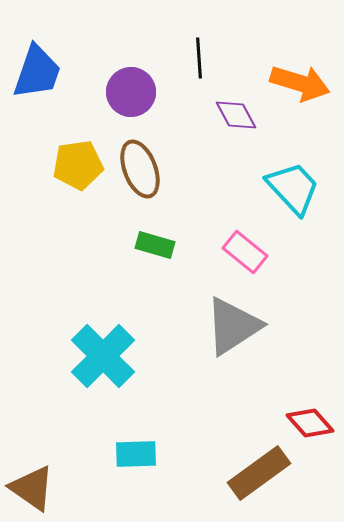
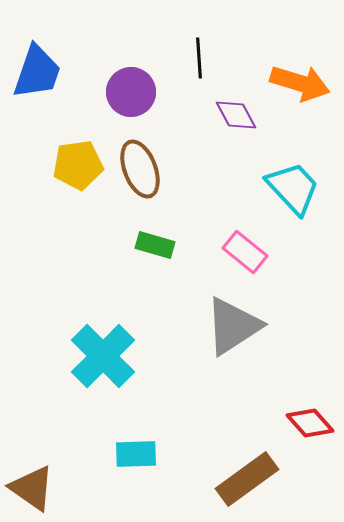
brown rectangle: moved 12 px left, 6 px down
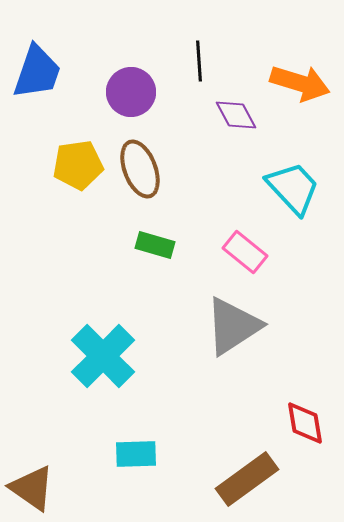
black line: moved 3 px down
red diamond: moved 5 px left; rotated 33 degrees clockwise
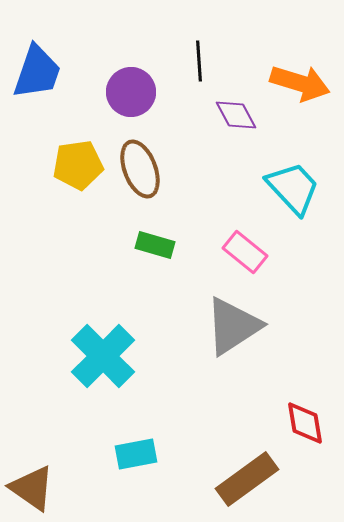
cyan rectangle: rotated 9 degrees counterclockwise
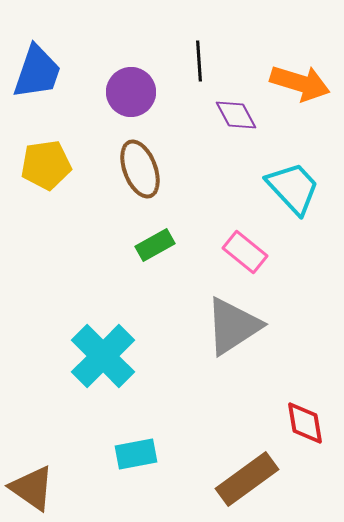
yellow pentagon: moved 32 px left
green rectangle: rotated 45 degrees counterclockwise
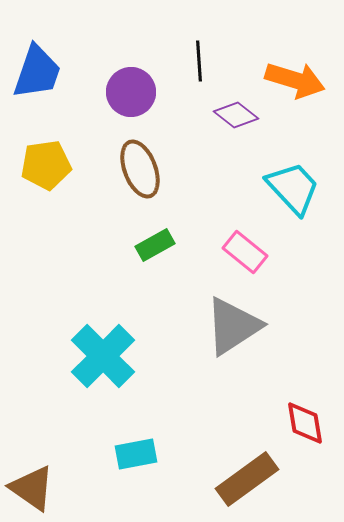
orange arrow: moved 5 px left, 3 px up
purple diamond: rotated 24 degrees counterclockwise
